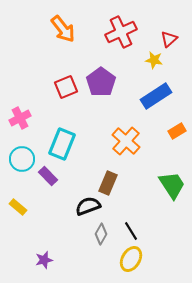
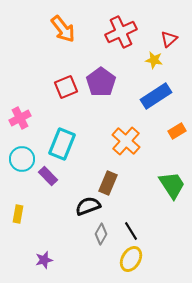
yellow rectangle: moved 7 px down; rotated 60 degrees clockwise
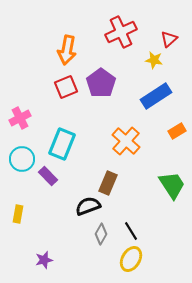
orange arrow: moved 4 px right, 21 px down; rotated 48 degrees clockwise
purple pentagon: moved 1 px down
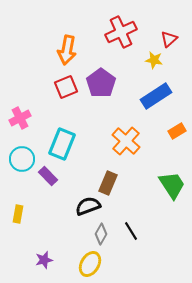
yellow ellipse: moved 41 px left, 5 px down
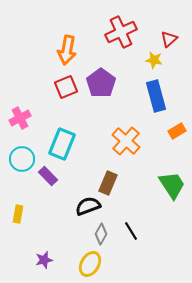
blue rectangle: rotated 72 degrees counterclockwise
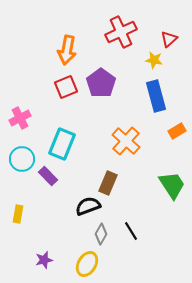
yellow ellipse: moved 3 px left
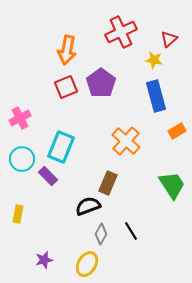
cyan rectangle: moved 1 px left, 3 px down
